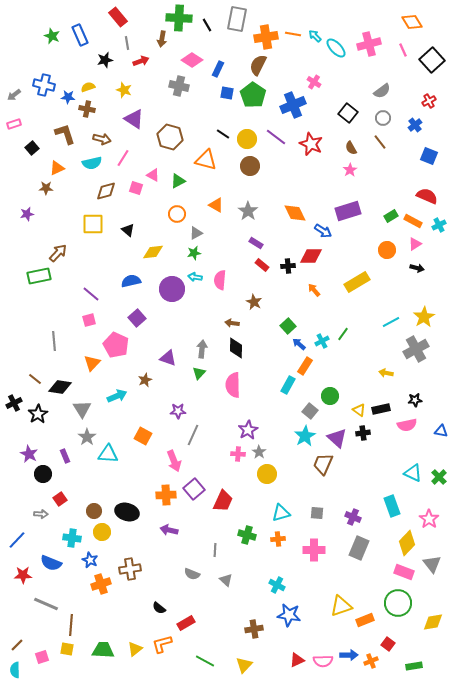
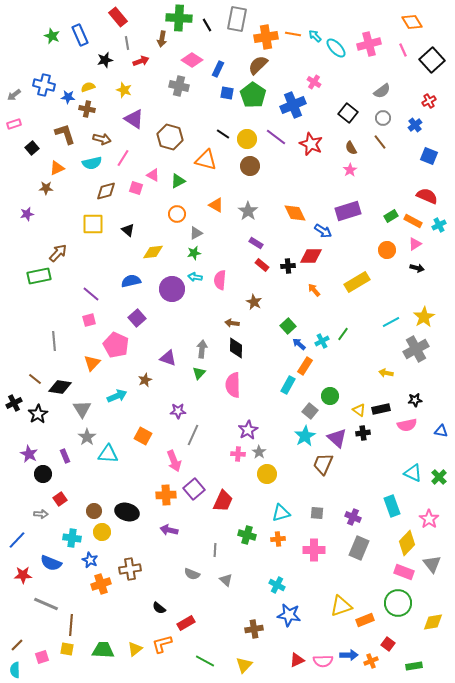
brown semicircle at (258, 65): rotated 20 degrees clockwise
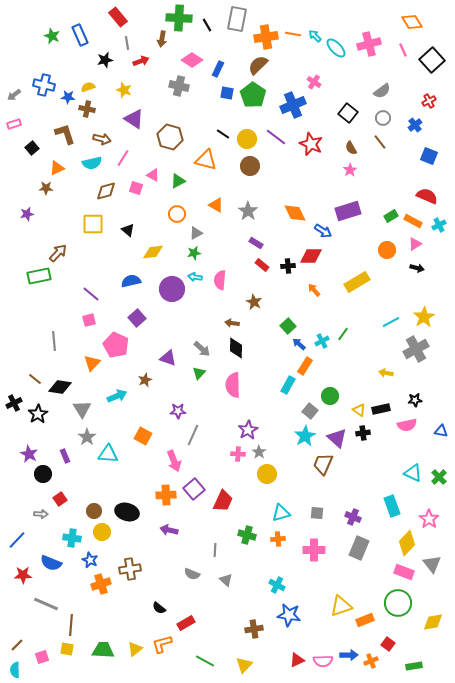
gray arrow at (202, 349): rotated 126 degrees clockwise
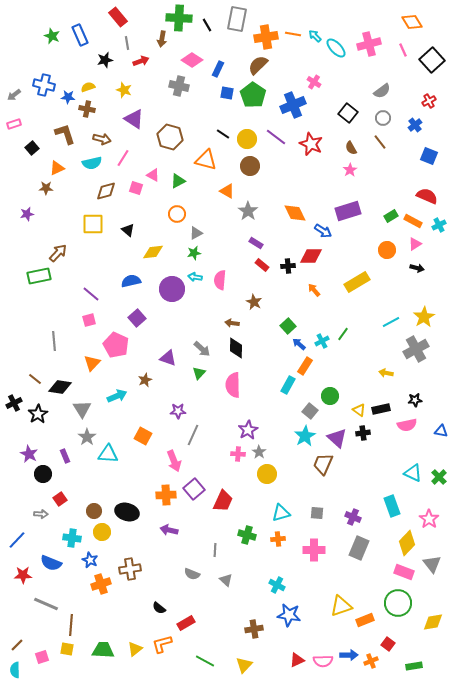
orange triangle at (216, 205): moved 11 px right, 14 px up
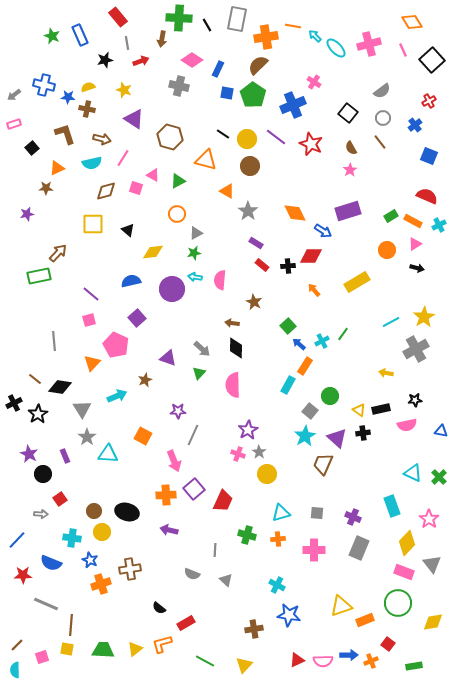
orange line at (293, 34): moved 8 px up
pink cross at (238, 454): rotated 16 degrees clockwise
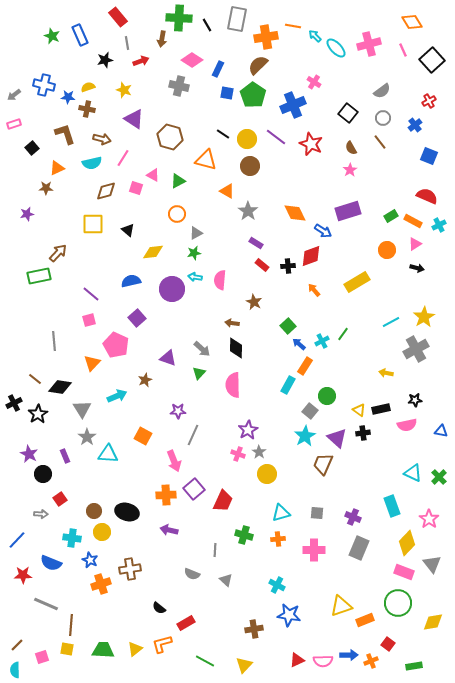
red diamond at (311, 256): rotated 20 degrees counterclockwise
green circle at (330, 396): moved 3 px left
green cross at (247, 535): moved 3 px left
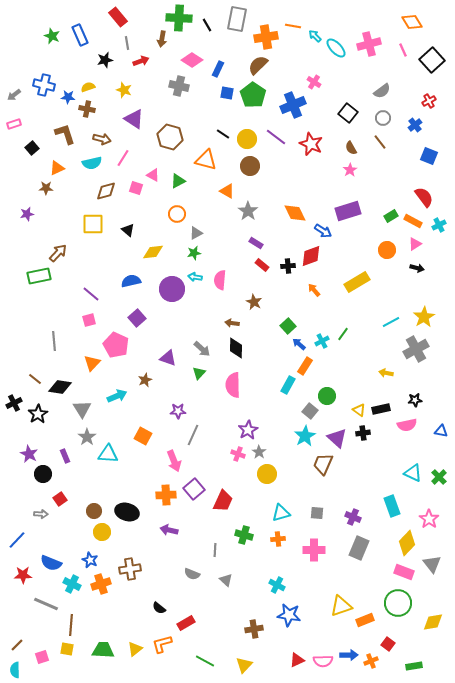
red semicircle at (427, 196): moved 3 px left, 1 px down; rotated 30 degrees clockwise
cyan cross at (72, 538): moved 46 px down; rotated 18 degrees clockwise
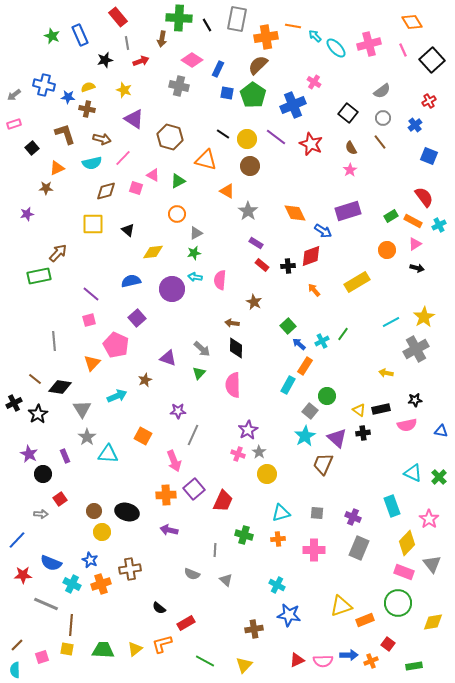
pink line at (123, 158): rotated 12 degrees clockwise
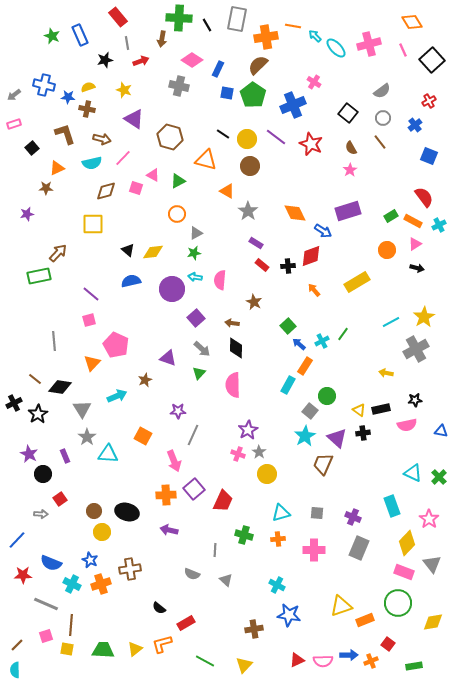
black triangle at (128, 230): moved 20 px down
purple square at (137, 318): moved 59 px right
pink square at (42, 657): moved 4 px right, 21 px up
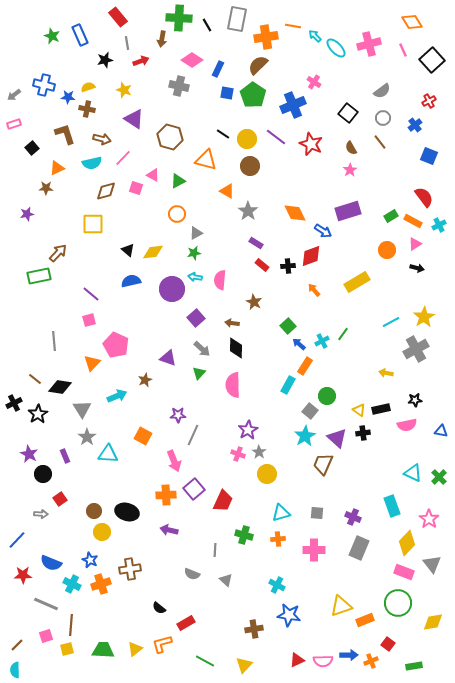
purple star at (178, 411): moved 4 px down
yellow square at (67, 649): rotated 24 degrees counterclockwise
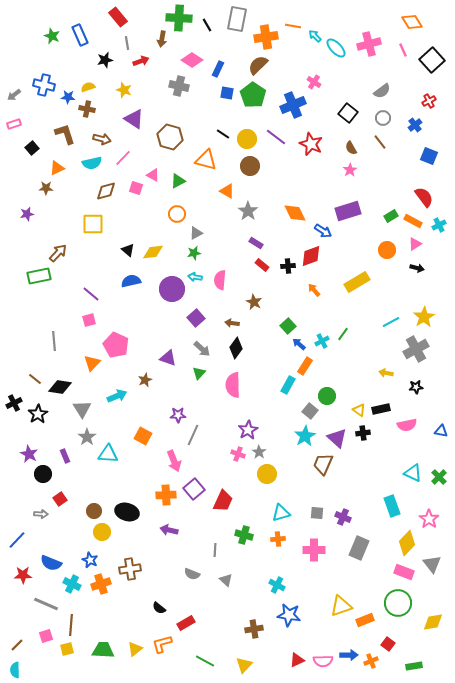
black diamond at (236, 348): rotated 35 degrees clockwise
black star at (415, 400): moved 1 px right, 13 px up
purple cross at (353, 517): moved 10 px left
